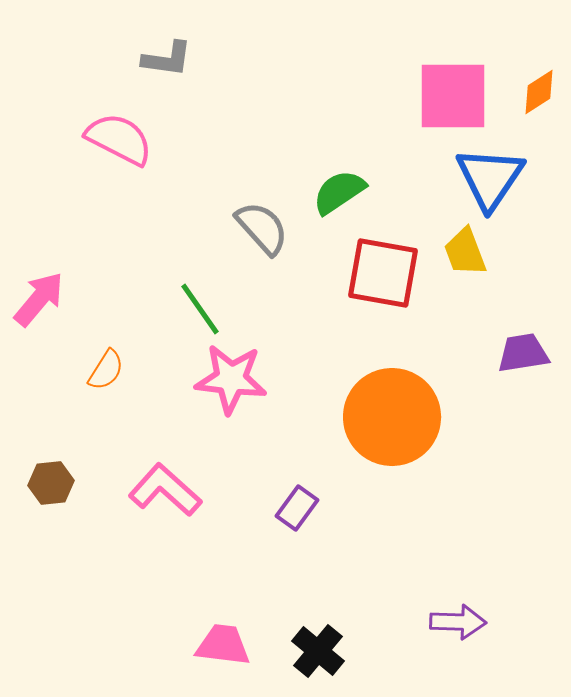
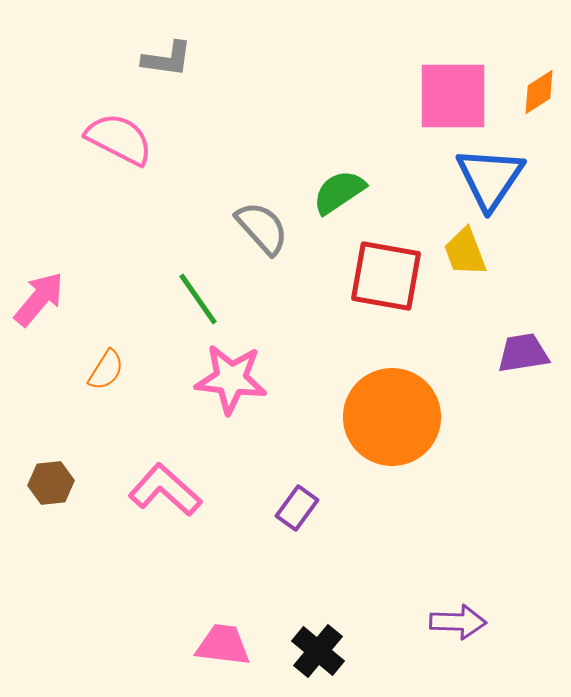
red square: moved 3 px right, 3 px down
green line: moved 2 px left, 10 px up
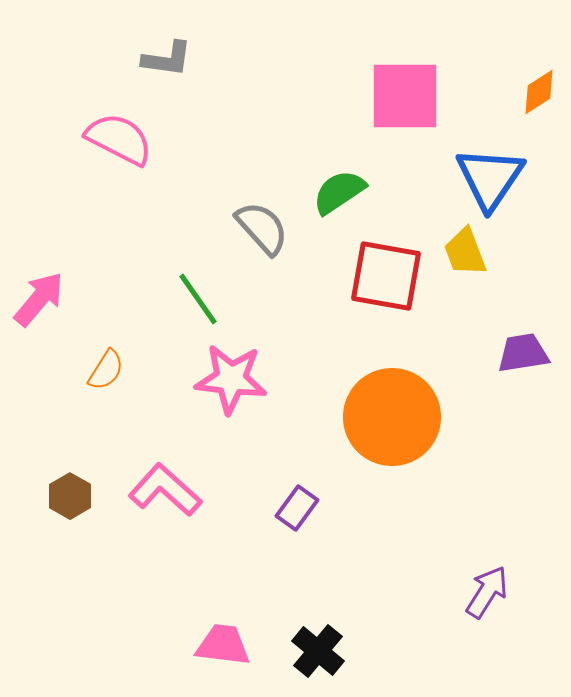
pink square: moved 48 px left
brown hexagon: moved 19 px right, 13 px down; rotated 24 degrees counterclockwise
purple arrow: moved 29 px right, 30 px up; rotated 60 degrees counterclockwise
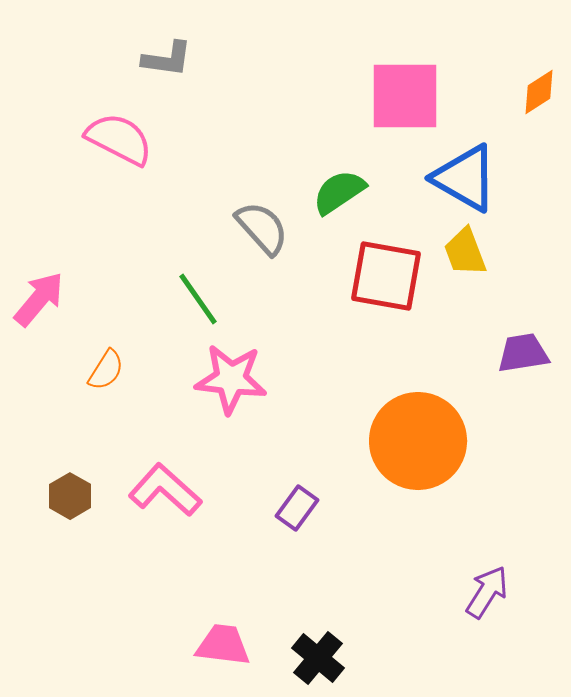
blue triangle: moved 25 px left; rotated 34 degrees counterclockwise
orange circle: moved 26 px right, 24 px down
black cross: moved 7 px down
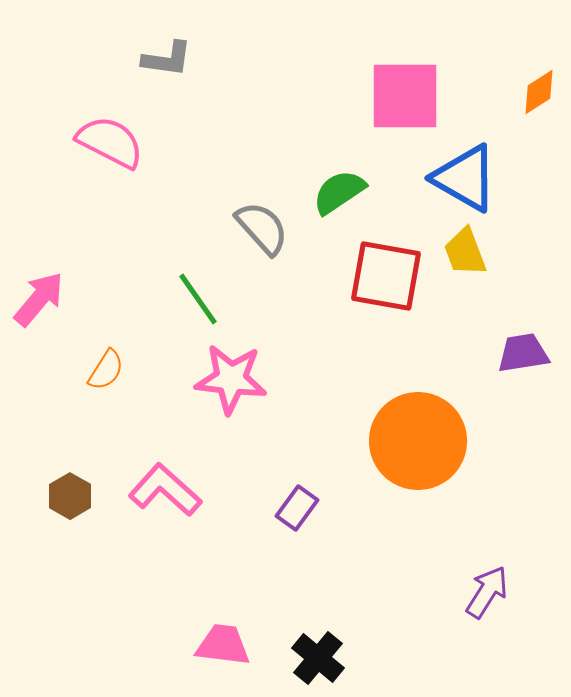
pink semicircle: moved 9 px left, 3 px down
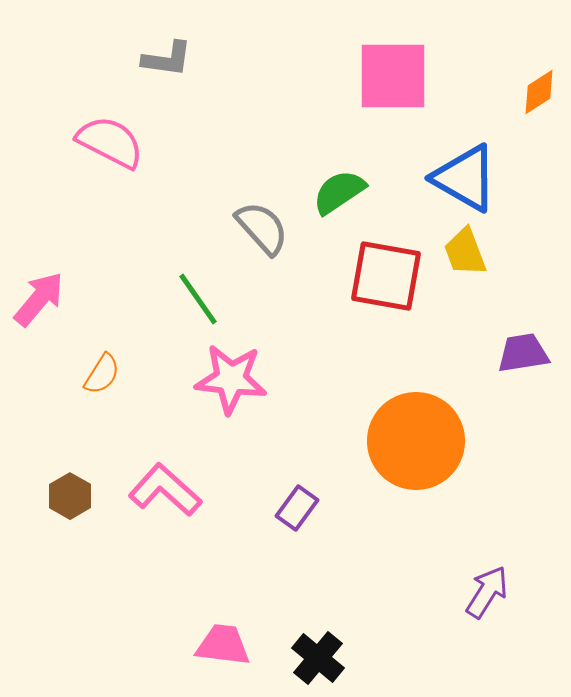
pink square: moved 12 px left, 20 px up
orange semicircle: moved 4 px left, 4 px down
orange circle: moved 2 px left
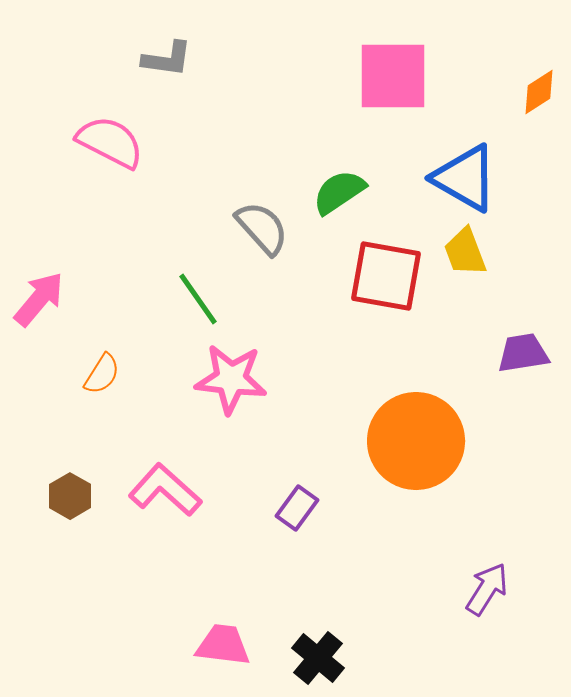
purple arrow: moved 3 px up
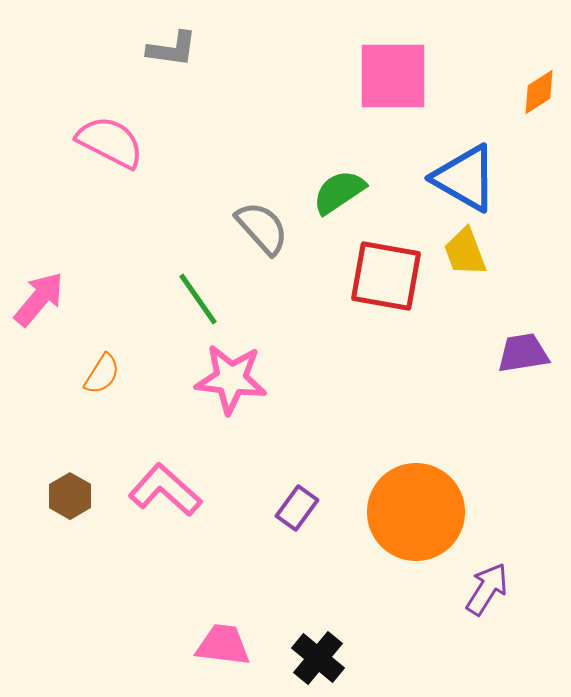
gray L-shape: moved 5 px right, 10 px up
orange circle: moved 71 px down
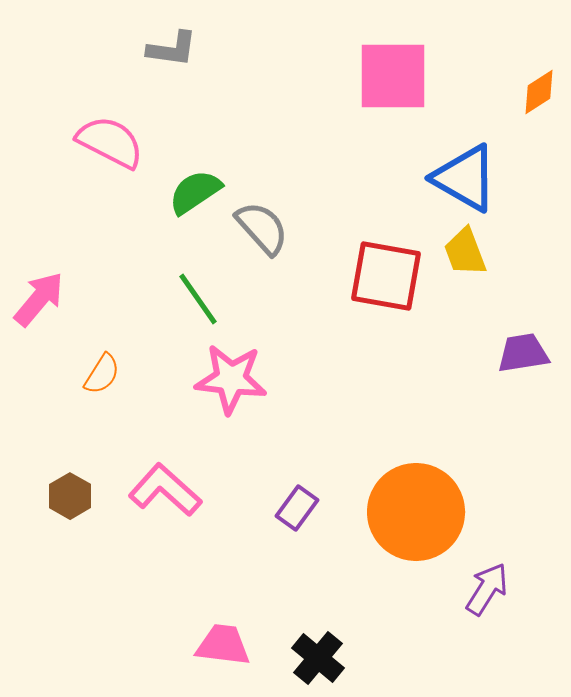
green semicircle: moved 144 px left
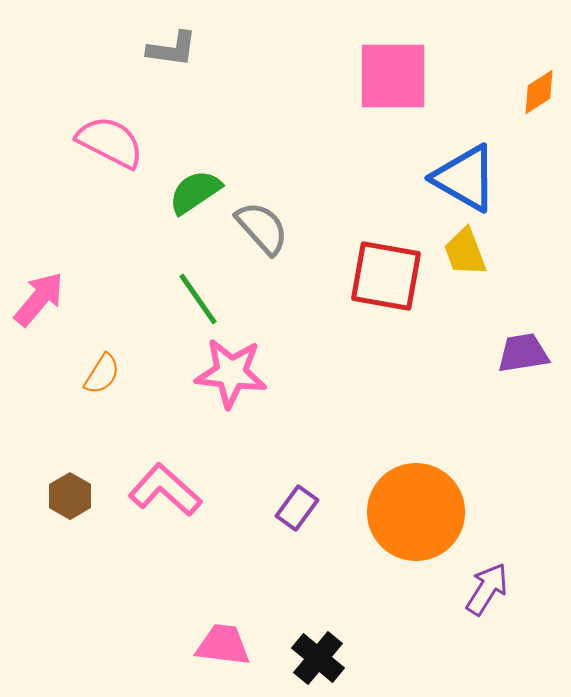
pink star: moved 6 px up
